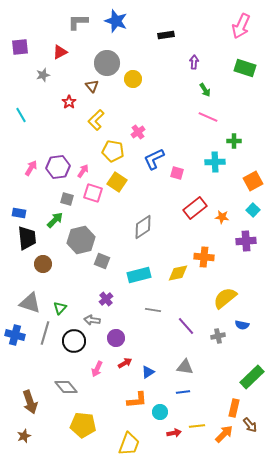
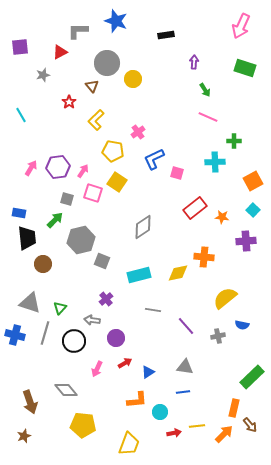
gray L-shape at (78, 22): moved 9 px down
gray diamond at (66, 387): moved 3 px down
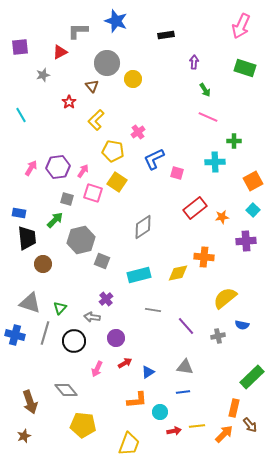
orange star at (222, 217): rotated 16 degrees counterclockwise
gray arrow at (92, 320): moved 3 px up
red arrow at (174, 433): moved 2 px up
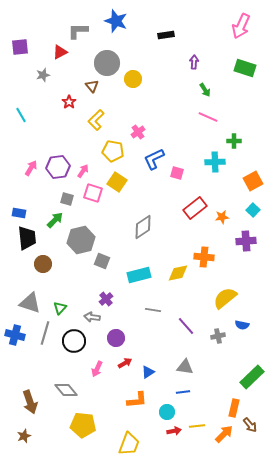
cyan circle at (160, 412): moved 7 px right
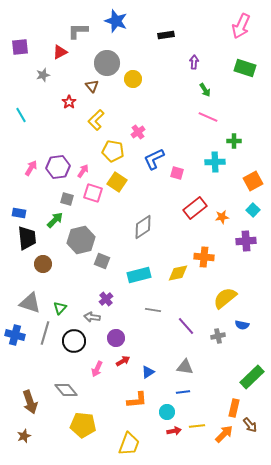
red arrow at (125, 363): moved 2 px left, 2 px up
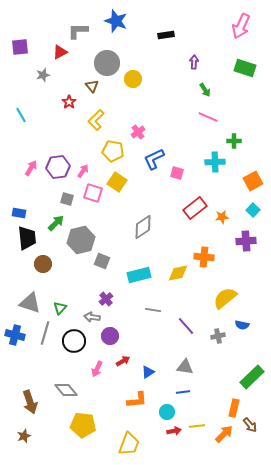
green arrow at (55, 220): moved 1 px right, 3 px down
purple circle at (116, 338): moved 6 px left, 2 px up
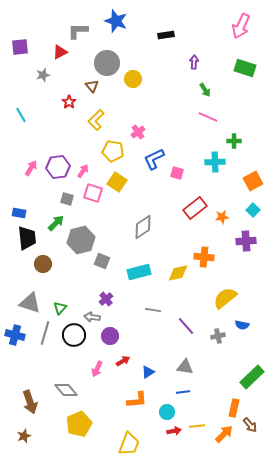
cyan rectangle at (139, 275): moved 3 px up
black circle at (74, 341): moved 6 px up
yellow pentagon at (83, 425): moved 4 px left, 1 px up; rotated 30 degrees counterclockwise
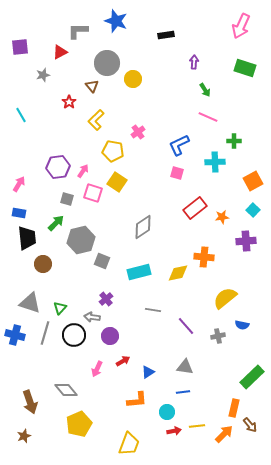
blue L-shape at (154, 159): moved 25 px right, 14 px up
pink arrow at (31, 168): moved 12 px left, 16 px down
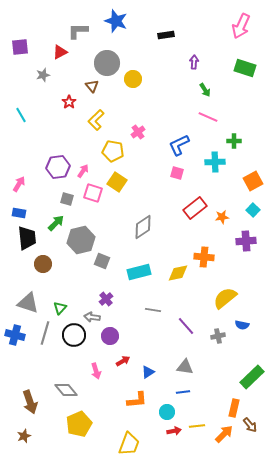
gray triangle at (30, 303): moved 2 px left
pink arrow at (97, 369): moved 1 px left, 2 px down; rotated 42 degrees counterclockwise
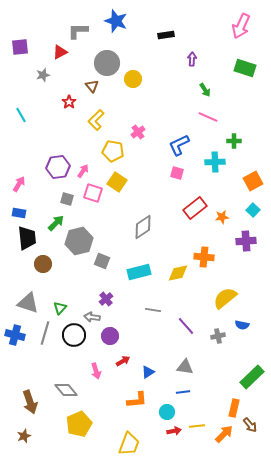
purple arrow at (194, 62): moved 2 px left, 3 px up
gray hexagon at (81, 240): moved 2 px left, 1 px down
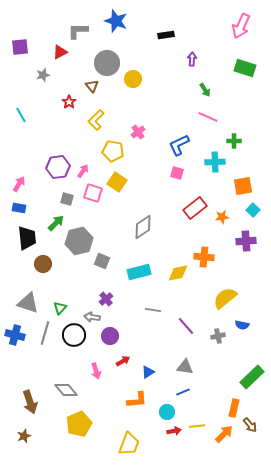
orange square at (253, 181): moved 10 px left, 5 px down; rotated 18 degrees clockwise
blue rectangle at (19, 213): moved 5 px up
blue line at (183, 392): rotated 16 degrees counterclockwise
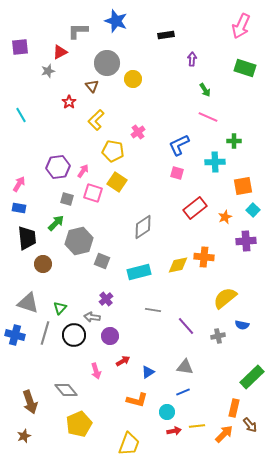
gray star at (43, 75): moved 5 px right, 4 px up
orange star at (222, 217): moved 3 px right; rotated 16 degrees counterclockwise
yellow diamond at (178, 273): moved 8 px up
orange L-shape at (137, 400): rotated 20 degrees clockwise
